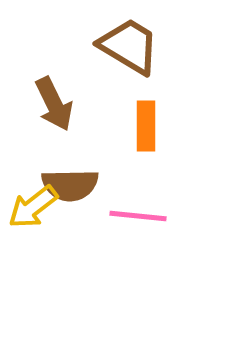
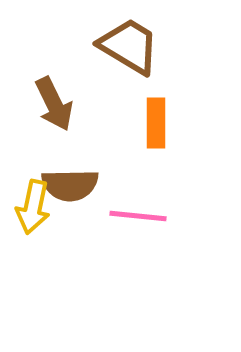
orange rectangle: moved 10 px right, 3 px up
yellow arrow: rotated 40 degrees counterclockwise
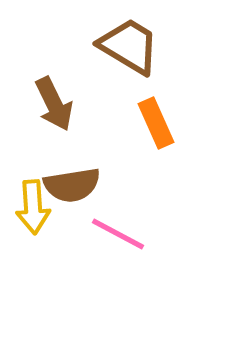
orange rectangle: rotated 24 degrees counterclockwise
brown semicircle: moved 2 px right; rotated 8 degrees counterclockwise
yellow arrow: rotated 16 degrees counterclockwise
pink line: moved 20 px left, 18 px down; rotated 22 degrees clockwise
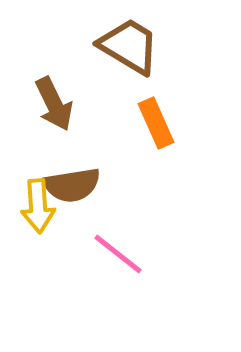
yellow arrow: moved 5 px right, 1 px up
pink line: moved 20 px down; rotated 10 degrees clockwise
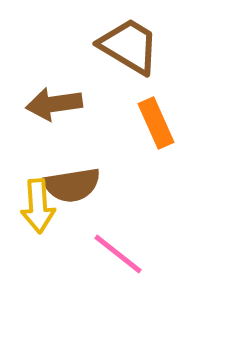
brown arrow: rotated 108 degrees clockwise
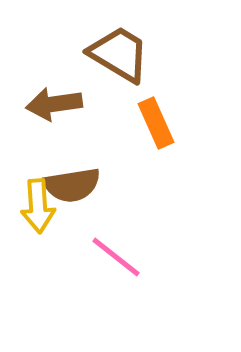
brown trapezoid: moved 10 px left, 8 px down
pink line: moved 2 px left, 3 px down
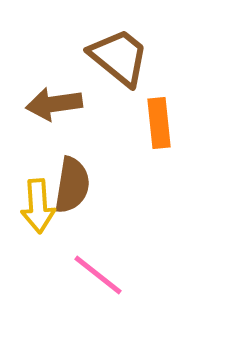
brown trapezoid: moved 3 px down; rotated 8 degrees clockwise
orange rectangle: moved 3 px right; rotated 18 degrees clockwise
brown semicircle: rotated 72 degrees counterclockwise
pink line: moved 18 px left, 18 px down
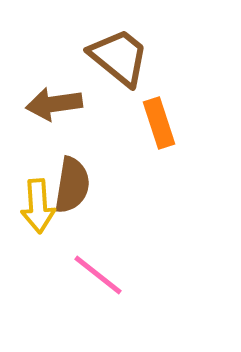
orange rectangle: rotated 12 degrees counterclockwise
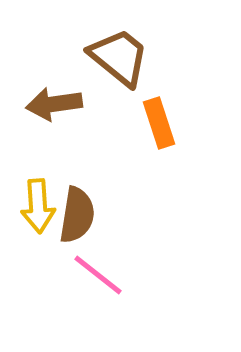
brown semicircle: moved 5 px right, 30 px down
